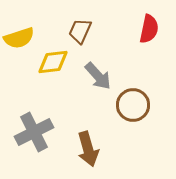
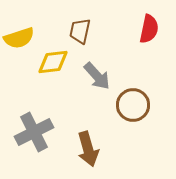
brown trapezoid: rotated 12 degrees counterclockwise
gray arrow: moved 1 px left
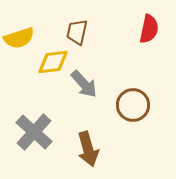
brown trapezoid: moved 3 px left, 1 px down
gray arrow: moved 13 px left, 8 px down
gray cross: rotated 21 degrees counterclockwise
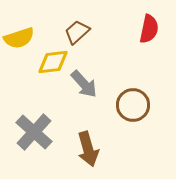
brown trapezoid: rotated 36 degrees clockwise
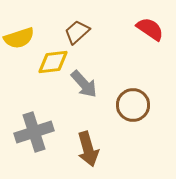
red semicircle: moved 1 px right; rotated 68 degrees counterclockwise
gray cross: rotated 30 degrees clockwise
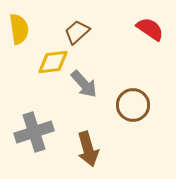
yellow semicircle: moved 9 px up; rotated 80 degrees counterclockwise
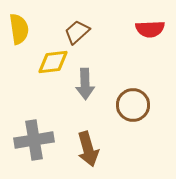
red semicircle: rotated 144 degrees clockwise
gray arrow: moved 1 px right; rotated 40 degrees clockwise
gray cross: moved 8 px down; rotated 9 degrees clockwise
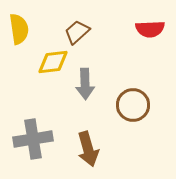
gray cross: moved 1 px left, 1 px up
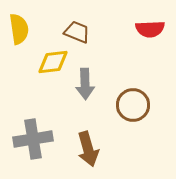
brown trapezoid: rotated 64 degrees clockwise
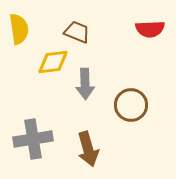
brown circle: moved 2 px left
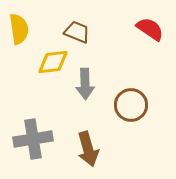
red semicircle: rotated 144 degrees counterclockwise
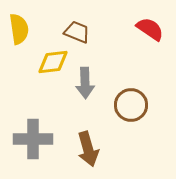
gray arrow: moved 1 px up
gray cross: rotated 9 degrees clockwise
